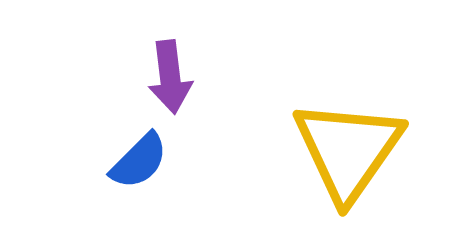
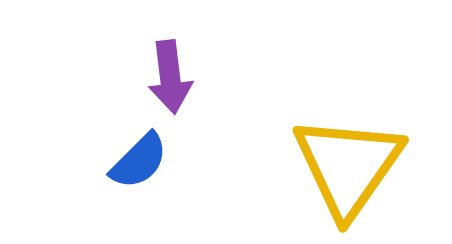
yellow triangle: moved 16 px down
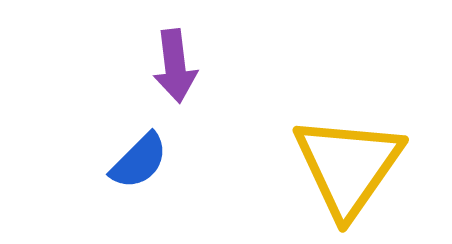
purple arrow: moved 5 px right, 11 px up
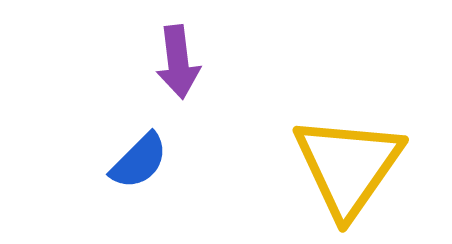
purple arrow: moved 3 px right, 4 px up
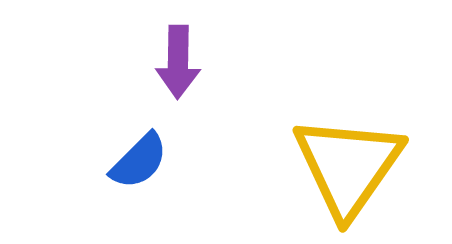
purple arrow: rotated 8 degrees clockwise
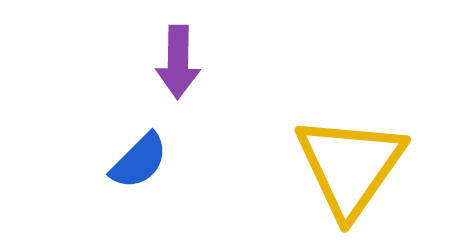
yellow triangle: moved 2 px right
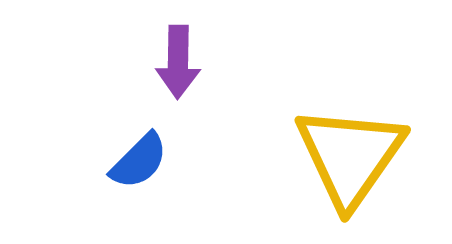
yellow triangle: moved 10 px up
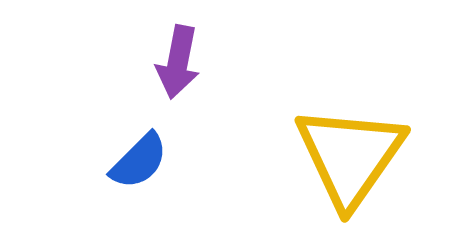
purple arrow: rotated 10 degrees clockwise
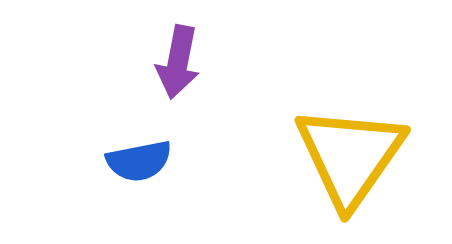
blue semicircle: rotated 34 degrees clockwise
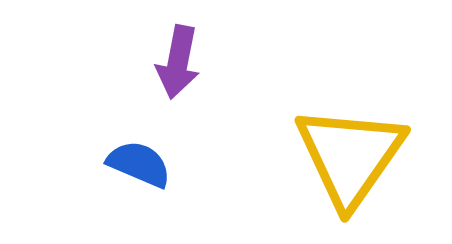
blue semicircle: moved 3 px down; rotated 146 degrees counterclockwise
